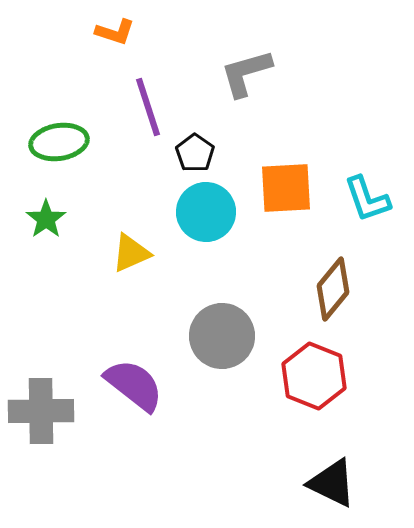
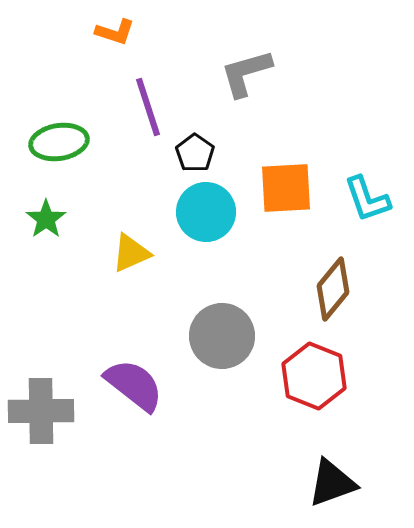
black triangle: rotated 46 degrees counterclockwise
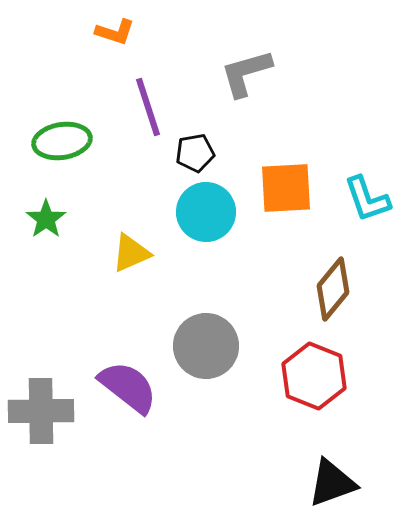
green ellipse: moved 3 px right, 1 px up
black pentagon: rotated 27 degrees clockwise
gray circle: moved 16 px left, 10 px down
purple semicircle: moved 6 px left, 2 px down
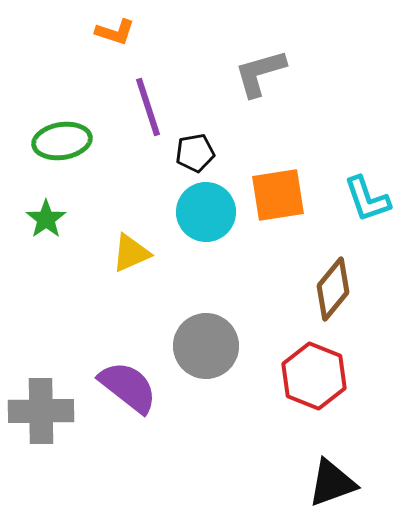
gray L-shape: moved 14 px right
orange square: moved 8 px left, 7 px down; rotated 6 degrees counterclockwise
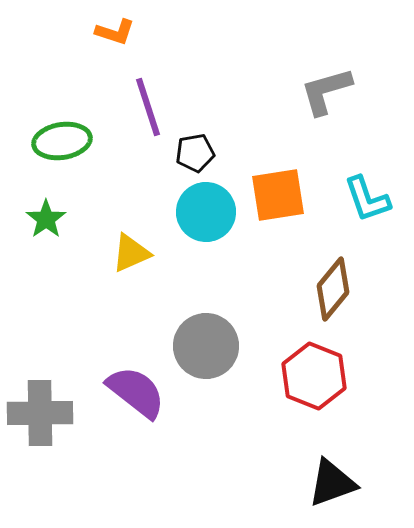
gray L-shape: moved 66 px right, 18 px down
purple semicircle: moved 8 px right, 5 px down
gray cross: moved 1 px left, 2 px down
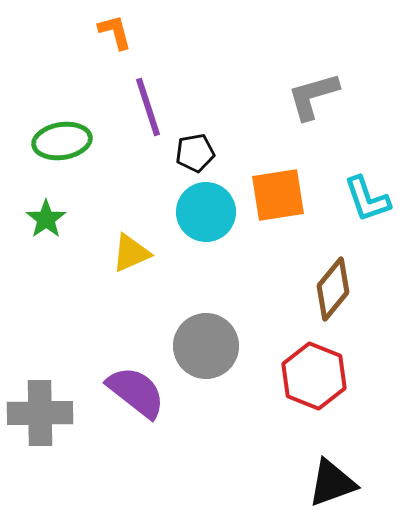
orange L-shape: rotated 123 degrees counterclockwise
gray L-shape: moved 13 px left, 5 px down
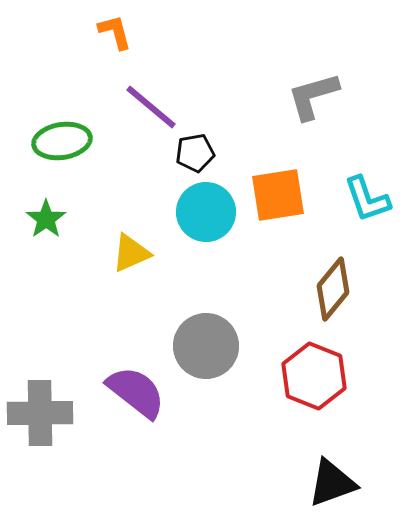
purple line: moved 3 px right; rotated 32 degrees counterclockwise
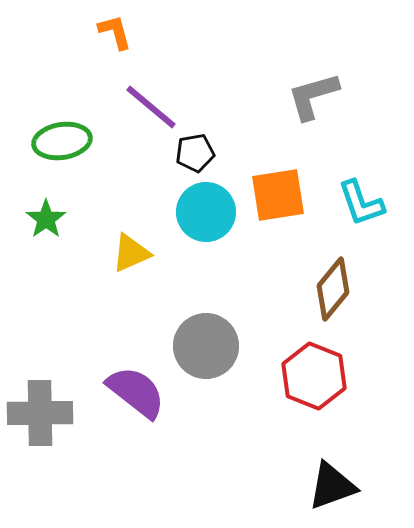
cyan L-shape: moved 6 px left, 4 px down
black triangle: moved 3 px down
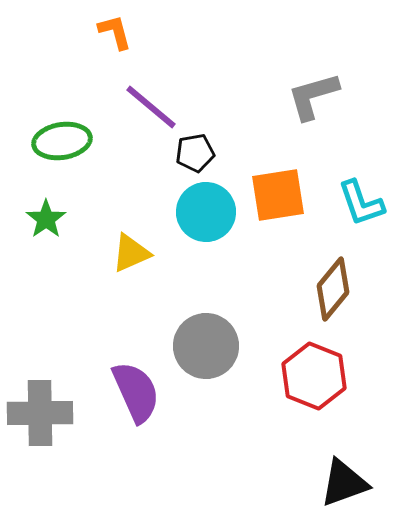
purple semicircle: rotated 28 degrees clockwise
black triangle: moved 12 px right, 3 px up
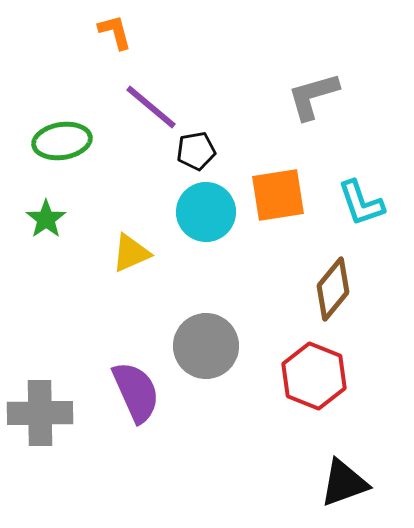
black pentagon: moved 1 px right, 2 px up
